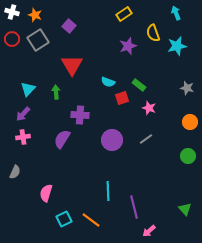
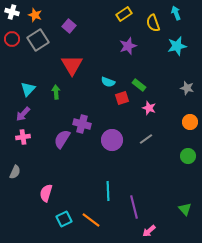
yellow semicircle: moved 10 px up
purple cross: moved 2 px right, 9 px down; rotated 12 degrees clockwise
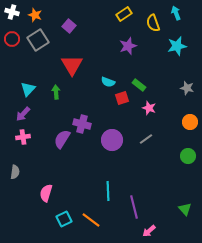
gray semicircle: rotated 16 degrees counterclockwise
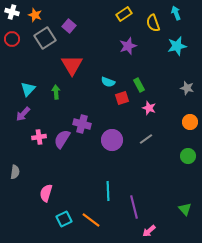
gray square: moved 7 px right, 2 px up
green rectangle: rotated 24 degrees clockwise
pink cross: moved 16 px right
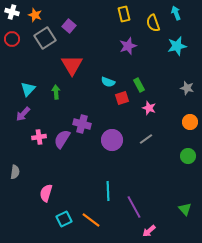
yellow rectangle: rotated 70 degrees counterclockwise
purple line: rotated 15 degrees counterclockwise
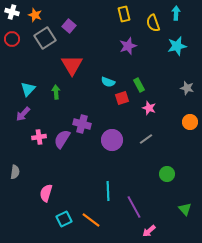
cyan arrow: rotated 24 degrees clockwise
green circle: moved 21 px left, 18 px down
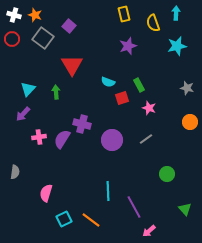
white cross: moved 2 px right, 3 px down
gray square: moved 2 px left; rotated 20 degrees counterclockwise
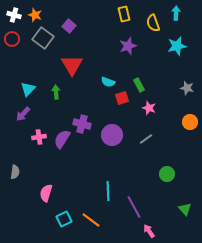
purple circle: moved 5 px up
pink arrow: rotated 96 degrees clockwise
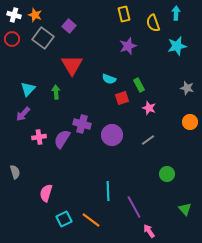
cyan semicircle: moved 1 px right, 3 px up
gray line: moved 2 px right, 1 px down
gray semicircle: rotated 24 degrees counterclockwise
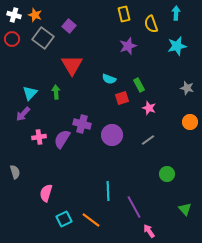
yellow semicircle: moved 2 px left, 1 px down
cyan triangle: moved 2 px right, 4 px down
